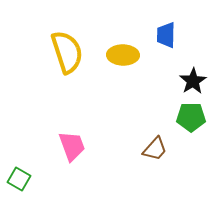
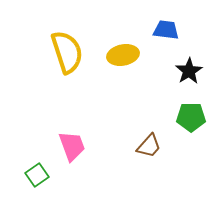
blue trapezoid: moved 5 px up; rotated 96 degrees clockwise
yellow ellipse: rotated 12 degrees counterclockwise
black star: moved 4 px left, 10 px up
brown trapezoid: moved 6 px left, 3 px up
green square: moved 18 px right, 4 px up; rotated 25 degrees clockwise
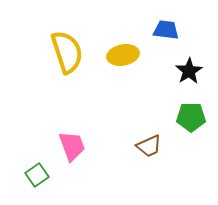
brown trapezoid: rotated 24 degrees clockwise
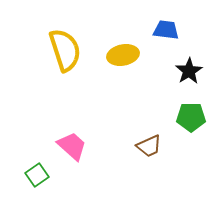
yellow semicircle: moved 2 px left, 2 px up
pink trapezoid: rotated 28 degrees counterclockwise
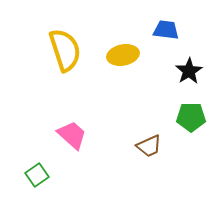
pink trapezoid: moved 11 px up
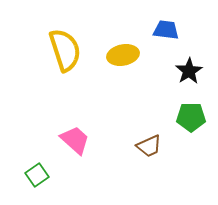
pink trapezoid: moved 3 px right, 5 px down
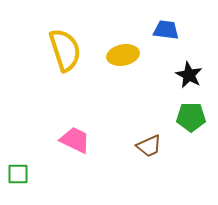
black star: moved 4 px down; rotated 12 degrees counterclockwise
pink trapezoid: rotated 16 degrees counterclockwise
green square: moved 19 px left, 1 px up; rotated 35 degrees clockwise
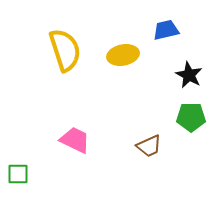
blue trapezoid: rotated 20 degrees counterclockwise
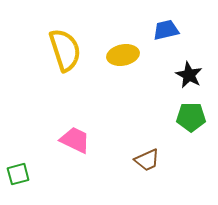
brown trapezoid: moved 2 px left, 14 px down
green square: rotated 15 degrees counterclockwise
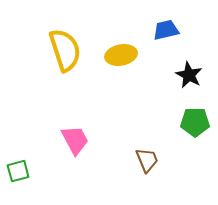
yellow ellipse: moved 2 px left
green pentagon: moved 4 px right, 5 px down
pink trapezoid: rotated 36 degrees clockwise
brown trapezoid: rotated 88 degrees counterclockwise
green square: moved 3 px up
